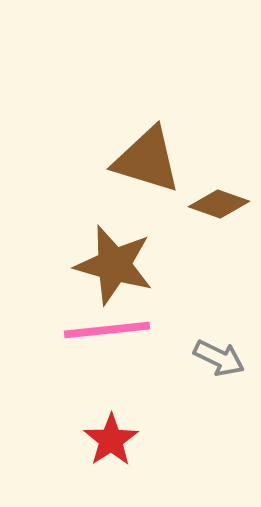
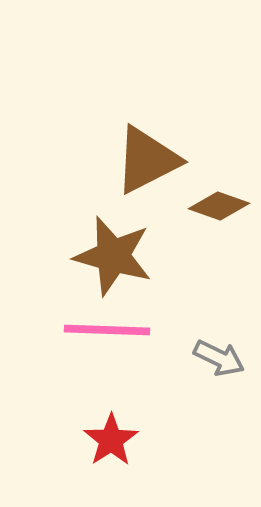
brown triangle: rotated 44 degrees counterclockwise
brown diamond: moved 2 px down
brown star: moved 1 px left, 9 px up
pink line: rotated 8 degrees clockwise
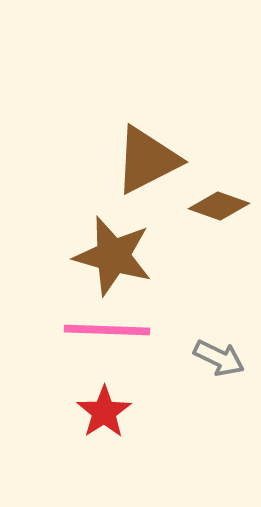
red star: moved 7 px left, 28 px up
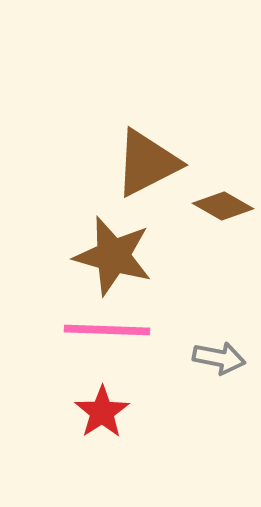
brown triangle: moved 3 px down
brown diamond: moved 4 px right; rotated 10 degrees clockwise
gray arrow: rotated 15 degrees counterclockwise
red star: moved 2 px left
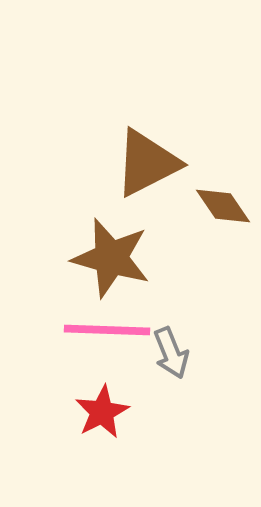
brown diamond: rotated 26 degrees clockwise
brown star: moved 2 px left, 2 px down
gray arrow: moved 48 px left, 5 px up; rotated 57 degrees clockwise
red star: rotated 6 degrees clockwise
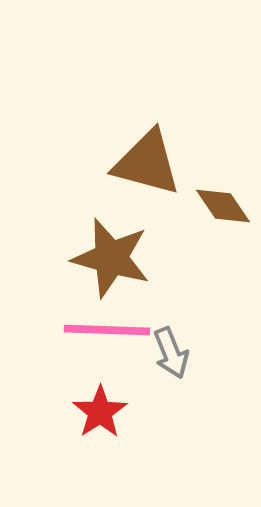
brown triangle: rotated 42 degrees clockwise
red star: moved 2 px left; rotated 6 degrees counterclockwise
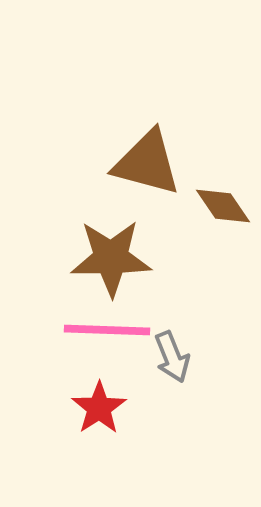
brown star: rotated 16 degrees counterclockwise
gray arrow: moved 1 px right, 4 px down
red star: moved 1 px left, 4 px up
